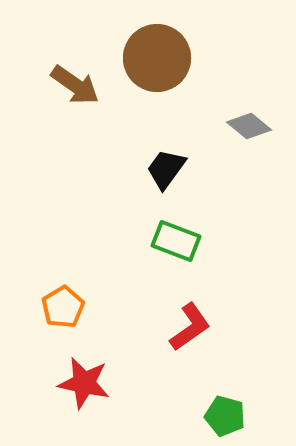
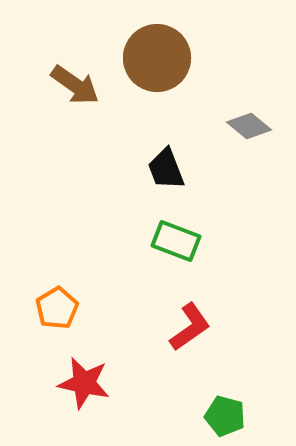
black trapezoid: rotated 57 degrees counterclockwise
orange pentagon: moved 6 px left, 1 px down
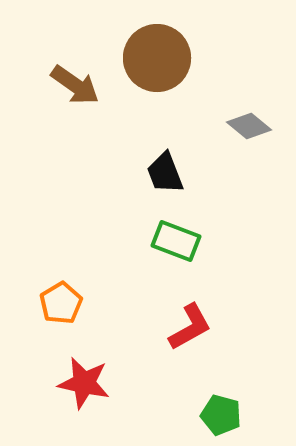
black trapezoid: moved 1 px left, 4 px down
orange pentagon: moved 4 px right, 5 px up
red L-shape: rotated 6 degrees clockwise
green pentagon: moved 4 px left, 1 px up
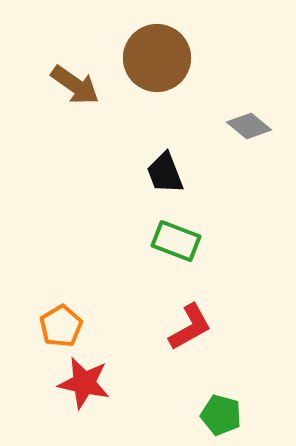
orange pentagon: moved 23 px down
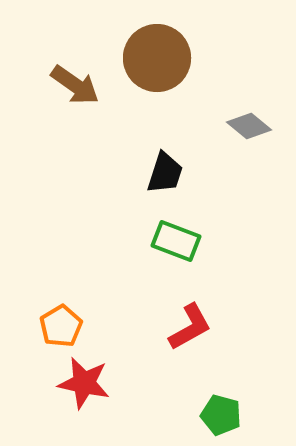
black trapezoid: rotated 141 degrees counterclockwise
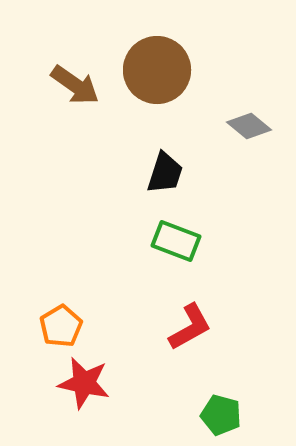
brown circle: moved 12 px down
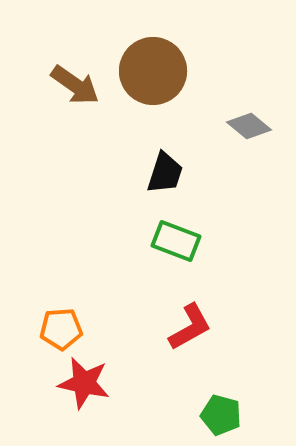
brown circle: moved 4 px left, 1 px down
orange pentagon: moved 3 px down; rotated 27 degrees clockwise
